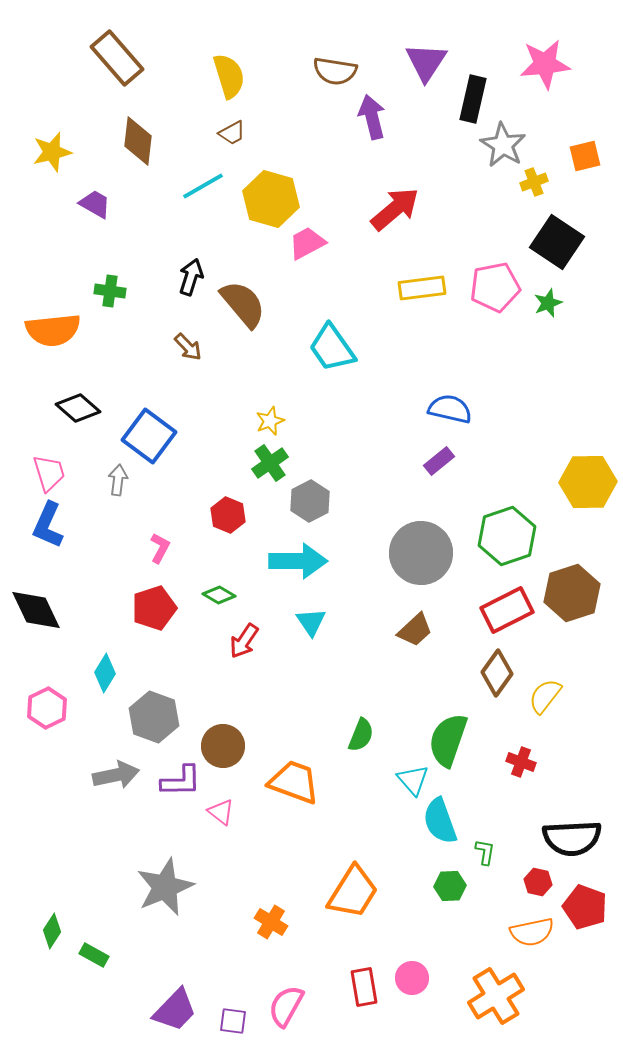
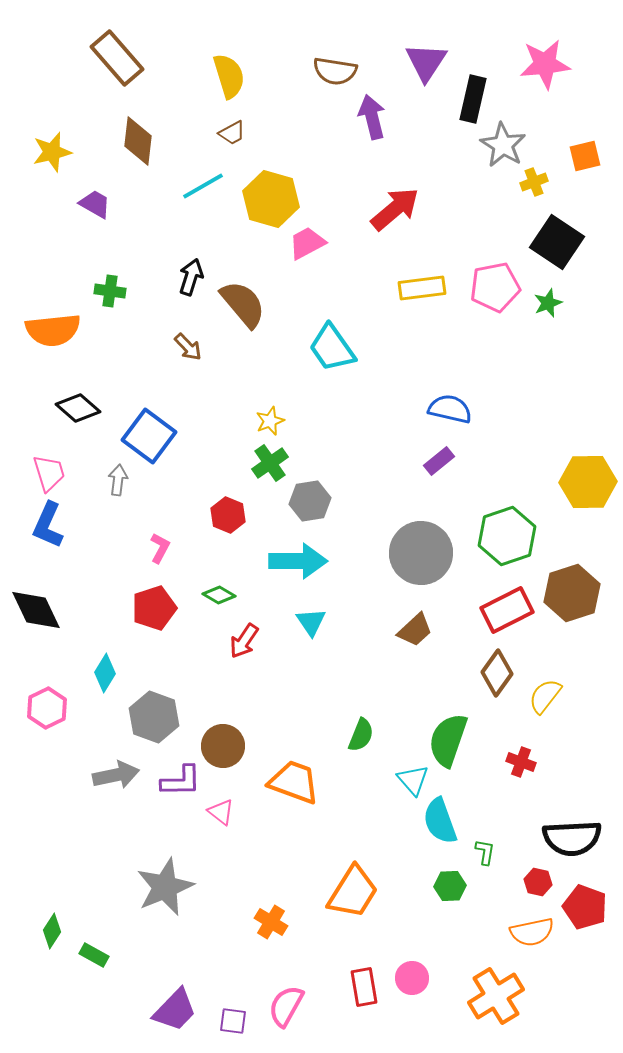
gray hexagon at (310, 501): rotated 18 degrees clockwise
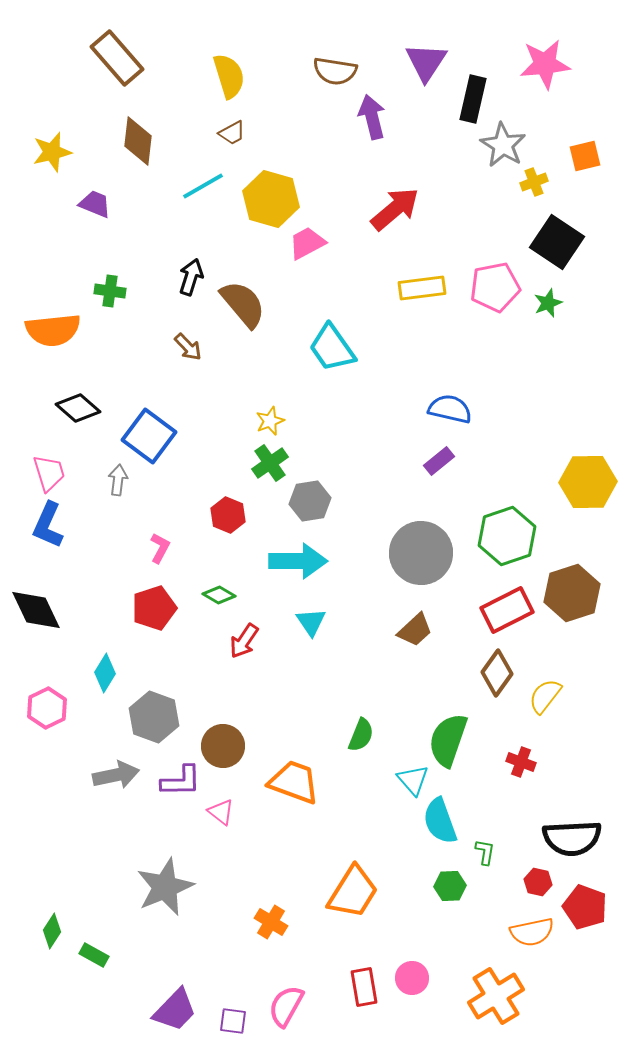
purple trapezoid at (95, 204): rotated 8 degrees counterclockwise
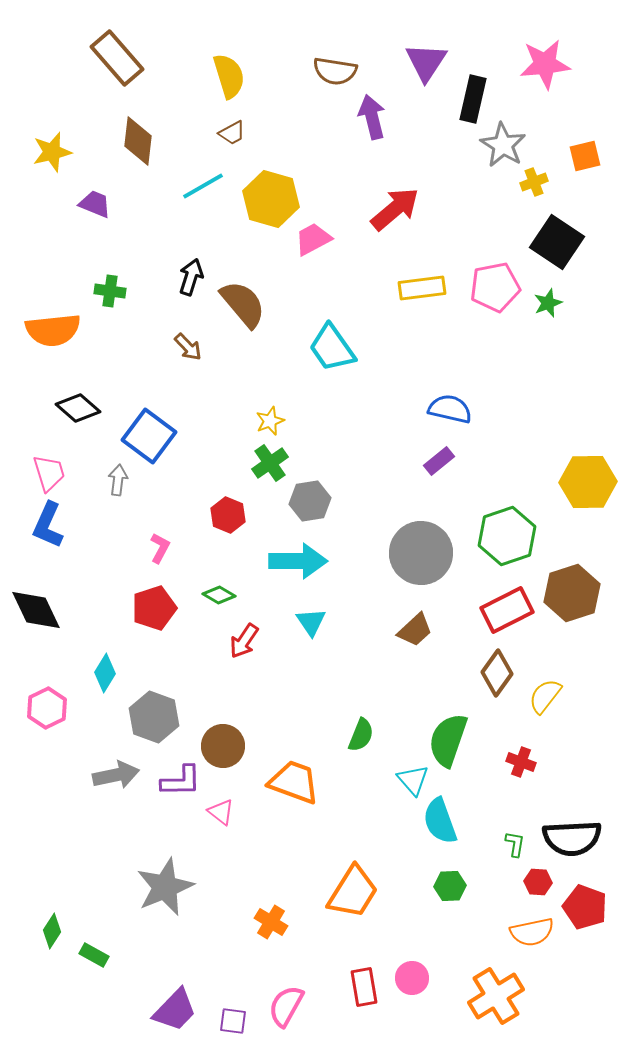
pink trapezoid at (307, 243): moved 6 px right, 4 px up
green L-shape at (485, 852): moved 30 px right, 8 px up
red hexagon at (538, 882): rotated 8 degrees counterclockwise
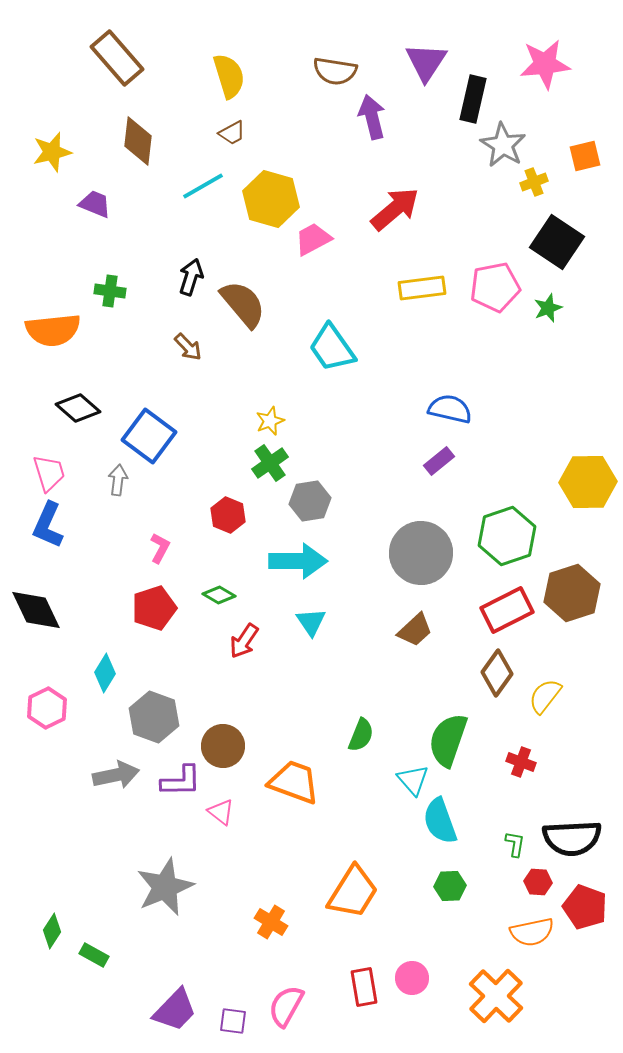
green star at (548, 303): moved 5 px down
orange cross at (496, 996): rotated 14 degrees counterclockwise
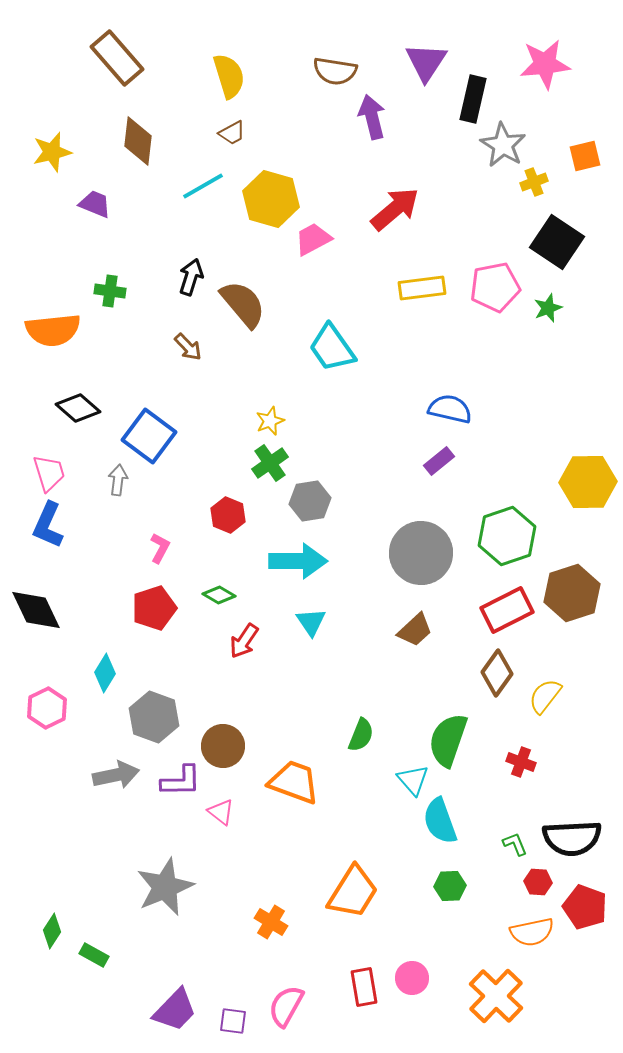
green L-shape at (515, 844): rotated 32 degrees counterclockwise
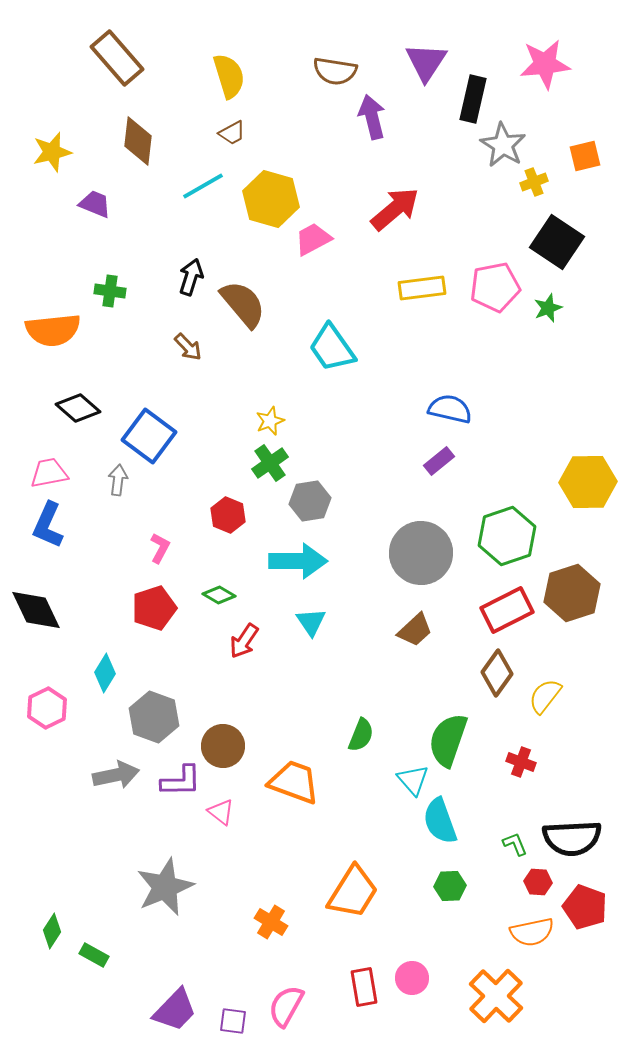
pink trapezoid at (49, 473): rotated 84 degrees counterclockwise
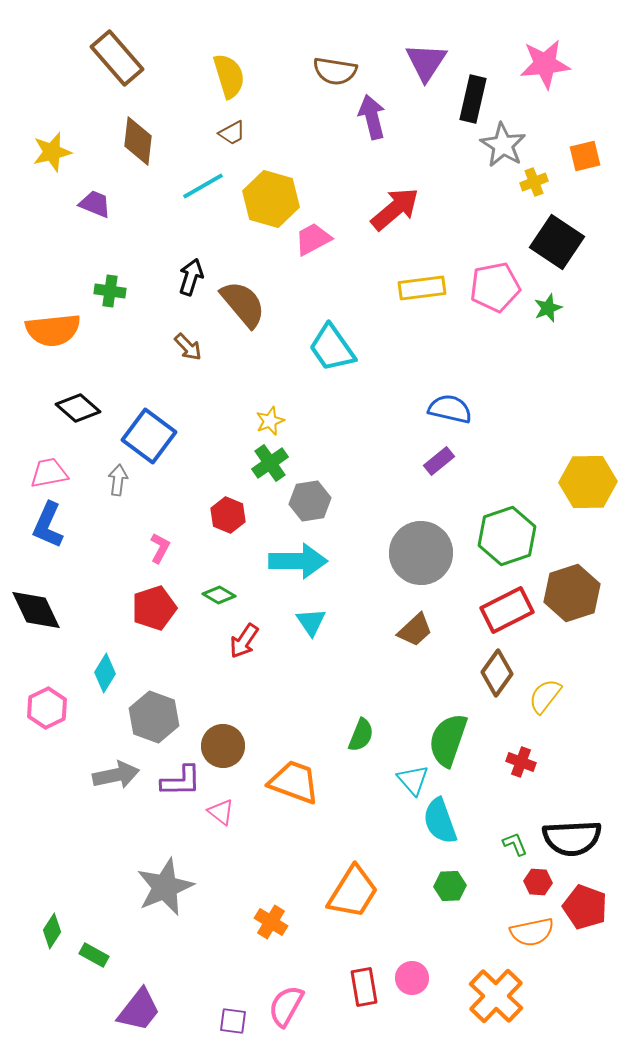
purple trapezoid at (175, 1010): moved 36 px left; rotated 6 degrees counterclockwise
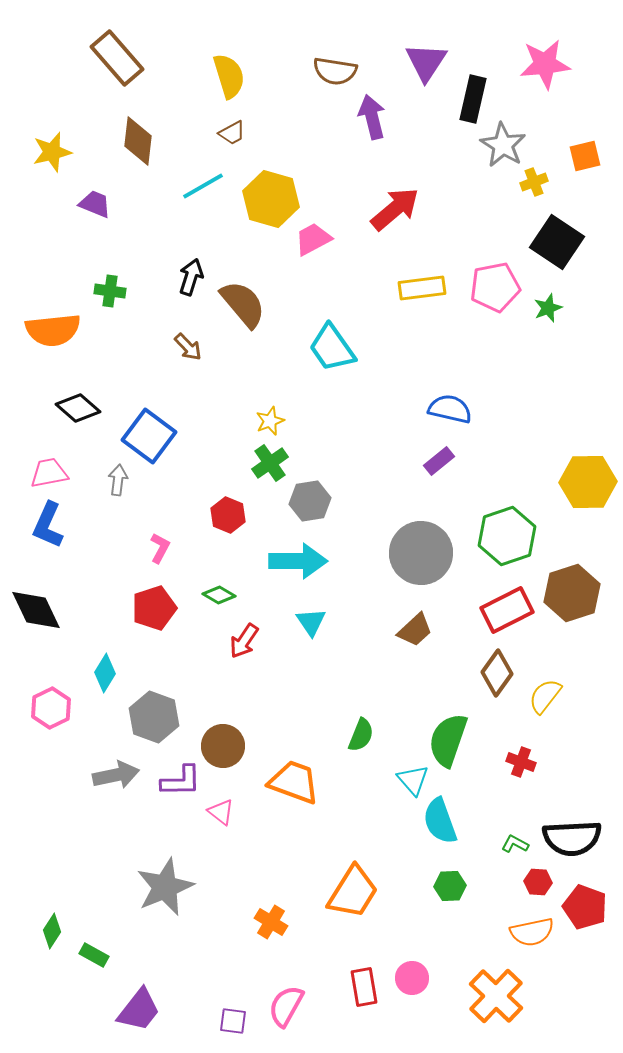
pink hexagon at (47, 708): moved 4 px right
green L-shape at (515, 844): rotated 40 degrees counterclockwise
